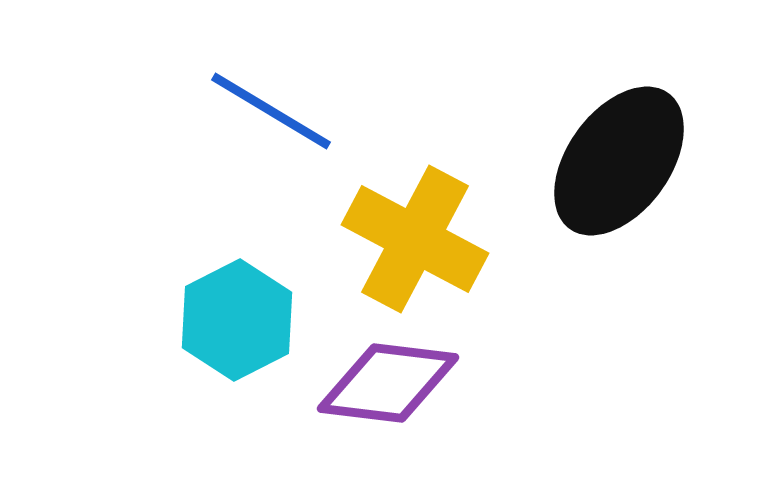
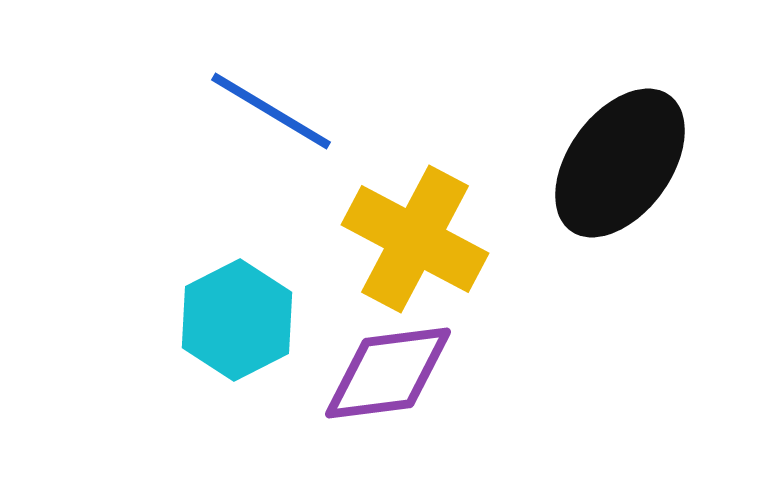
black ellipse: moved 1 px right, 2 px down
purple diamond: moved 10 px up; rotated 14 degrees counterclockwise
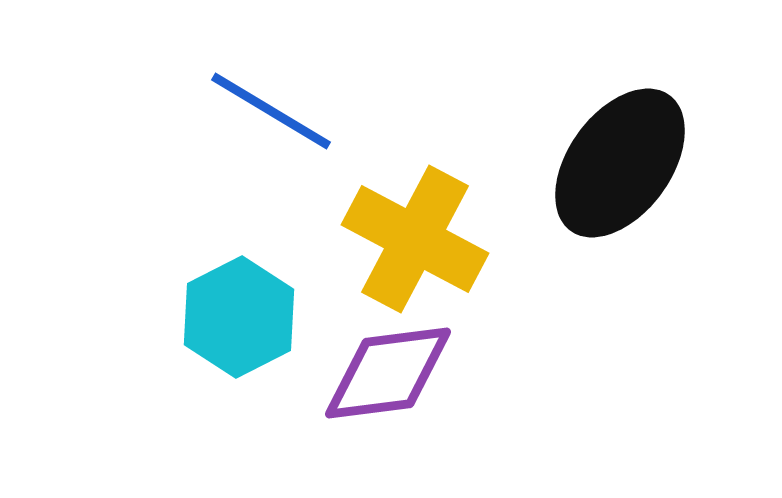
cyan hexagon: moved 2 px right, 3 px up
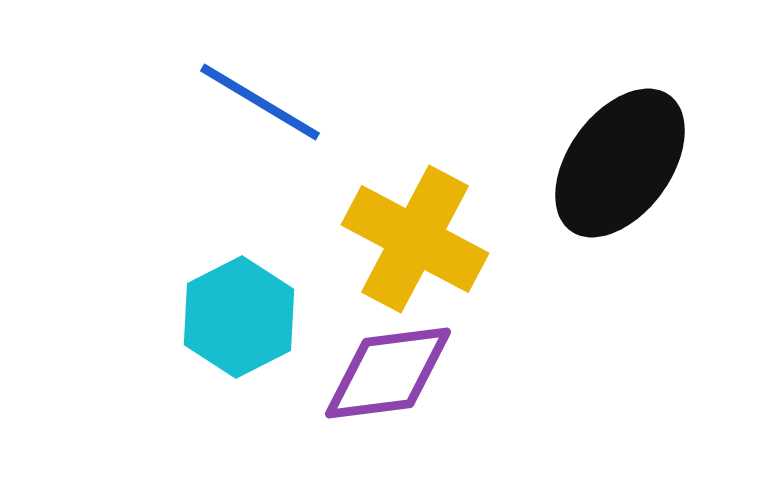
blue line: moved 11 px left, 9 px up
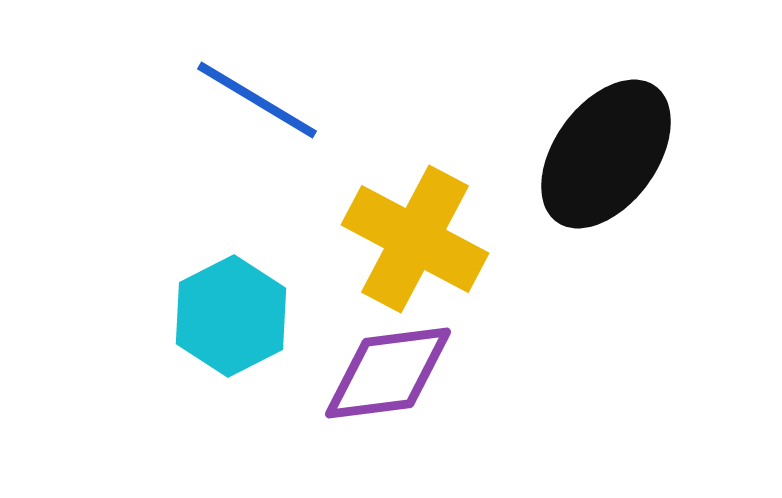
blue line: moved 3 px left, 2 px up
black ellipse: moved 14 px left, 9 px up
cyan hexagon: moved 8 px left, 1 px up
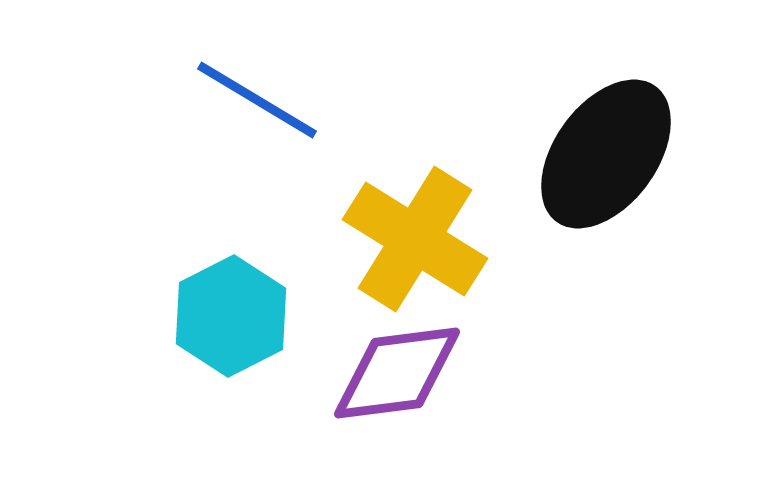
yellow cross: rotated 4 degrees clockwise
purple diamond: moved 9 px right
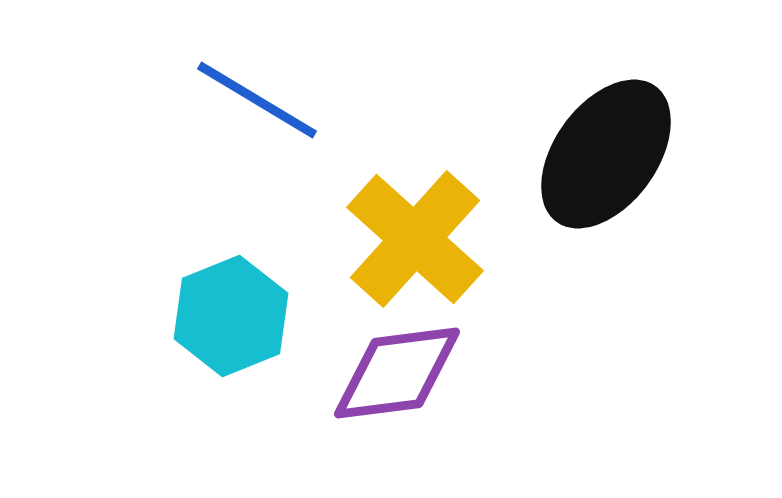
yellow cross: rotated 10 degrees clockwise
cyan hexagon: rotated 5 degrees clockwise
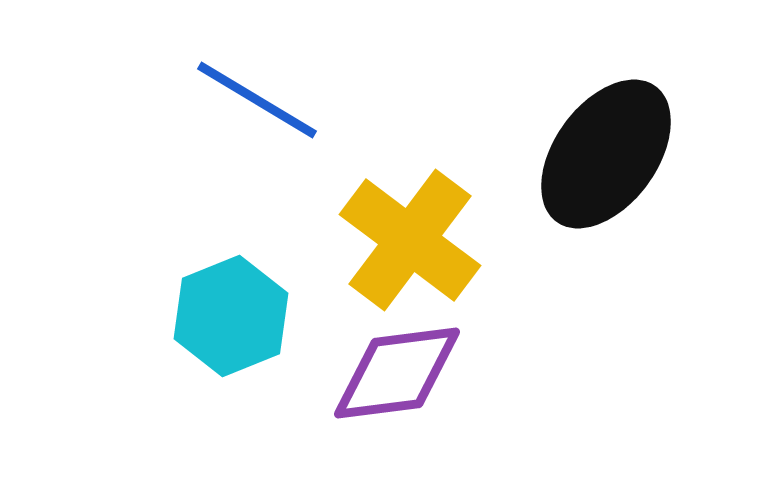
yellow cross: moved 5 px left, 1 px down; rotated 5 degrees counterclockwise
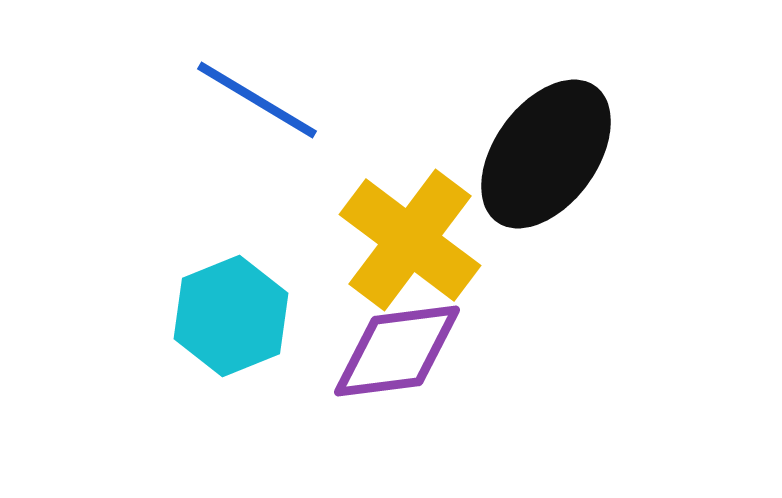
black ellipse: moved 60 px left
purple diamond: moved 22 px up
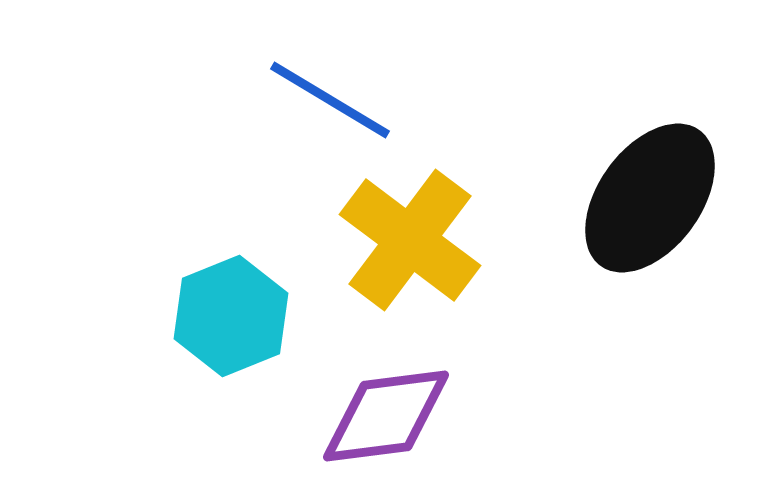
blue line: moved 73 px right
black ellipse: moved 104 px right, 44 px down
purple diamond: moved 11 px left, 65 px down
